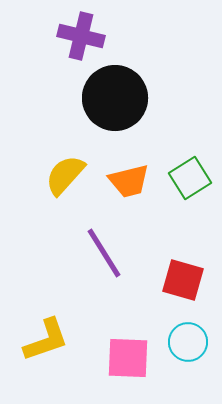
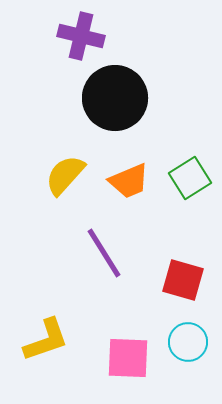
orange trapezoid: rotated 9 degrees counterclockwise
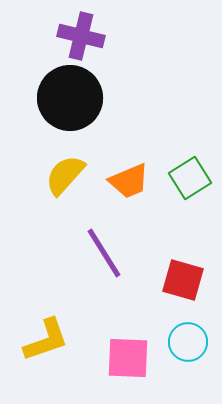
black circle: moved 45 px left
